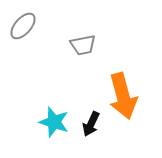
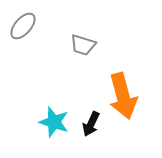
gray trapezoid: rotated 28 degrees clockwise
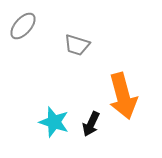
gray trapezoid: moved 6 px left
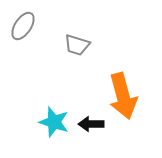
gray ellipse: rotated 8 degrees counterclockwise
black arrow: rotated 65 degrees clockwise
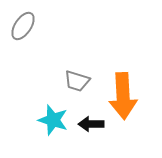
gray trapezoid: moved 36 px down
orange arrow: rotated 12 degrees clockwise
cyan star: moved 1 px left, 2 px up
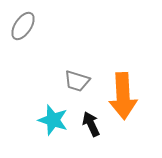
black arrow: rotated 65 degrees clockwise
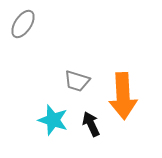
gray ellipse: moved 2 px up
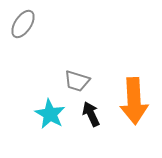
orange arrow: moved 11 px right, 5 px down
cyan star: moved 3 px left, 6 px up; rotated 12 degrees clockwise
black arrow: moved 10 px up
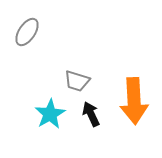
gray ellipse: moved 4 px right, 8 px down
cyan star: rotated 12 degrees clockwise
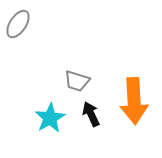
gray ellipse: moved 9 px left, 8 px up
cyan star: moved 4 px down
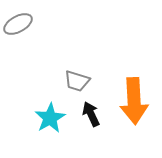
gray ellipse: rotated 28 degrees clockwise
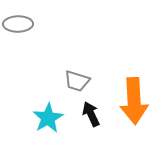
gray ellipse: rotated 28 degrees clockwise
cyan star: moved 2 px left
